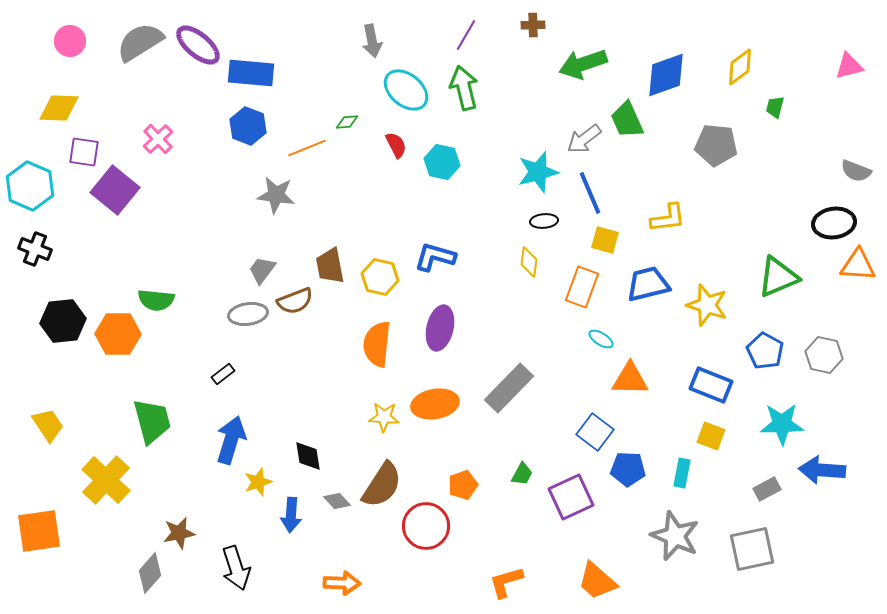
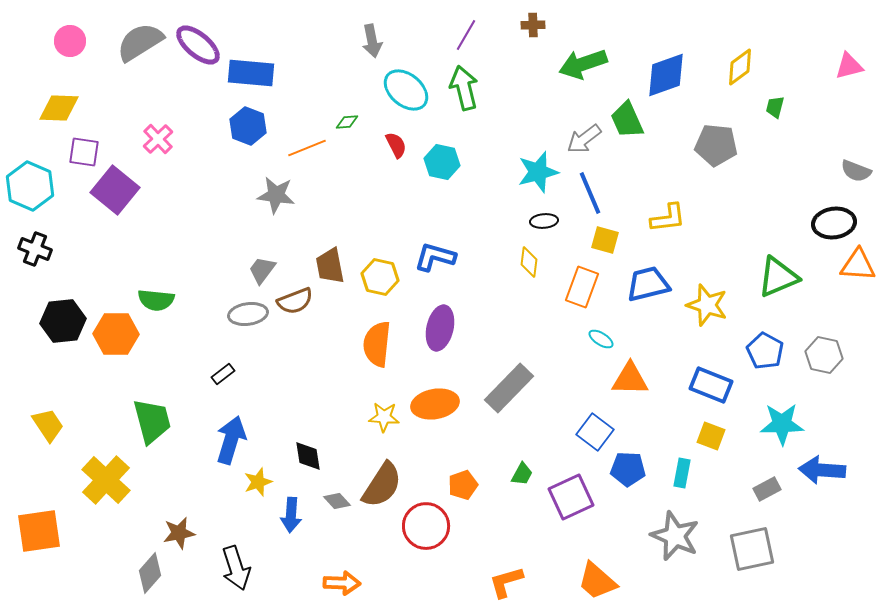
orange hexagon at (118, 334): moved 2 px left
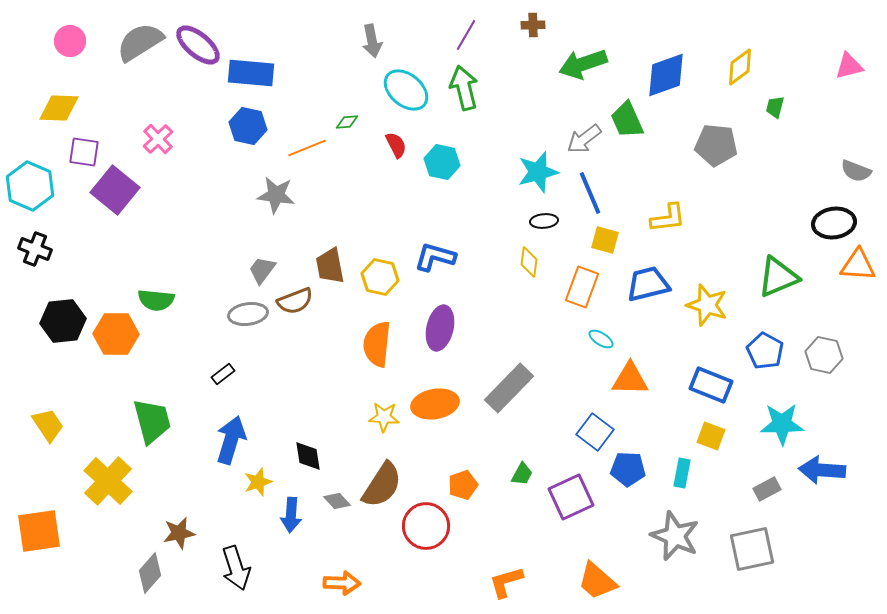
blue hexagon at (248, 126): rotated 9 degrees counterclockwise
yellow cross at (106, 480): moved 2 px right, 1 px down
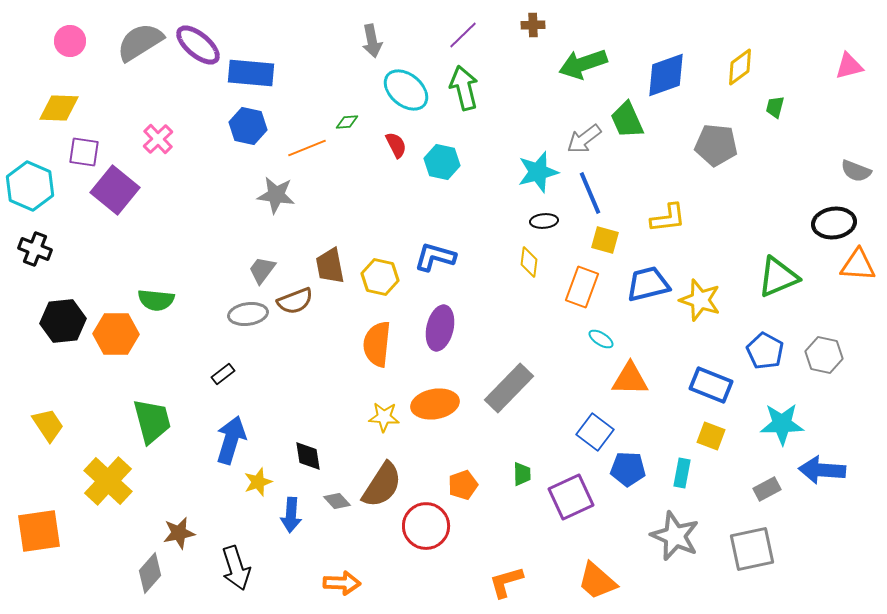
purple line at (466, 35): moved 3 px left; rotated 16 degrees clockwise
yellow star at (707, 305): moved 7 px left, 5 px up
green trapezoid at (522, 474): rotated 30 degrees counterclockwise
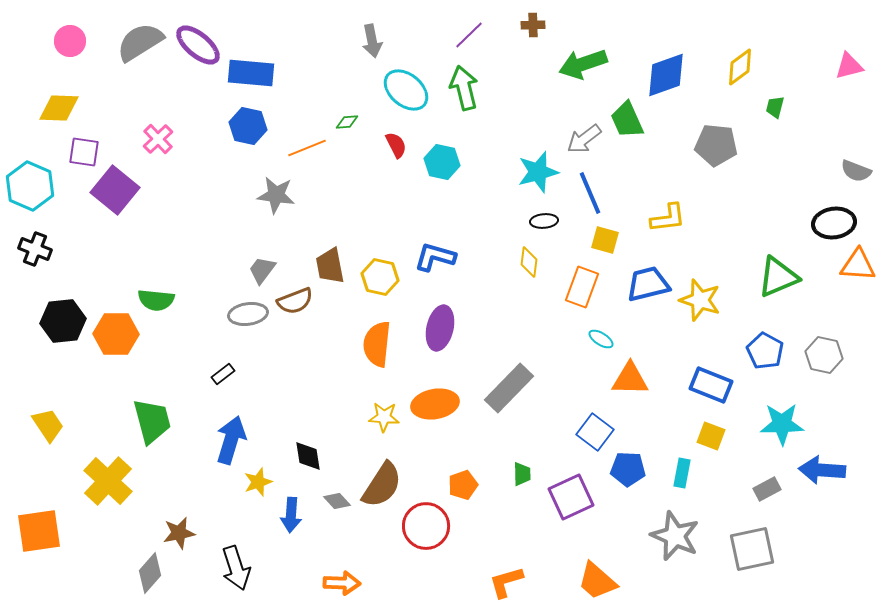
purple line at (463, 35): moved 6 px right
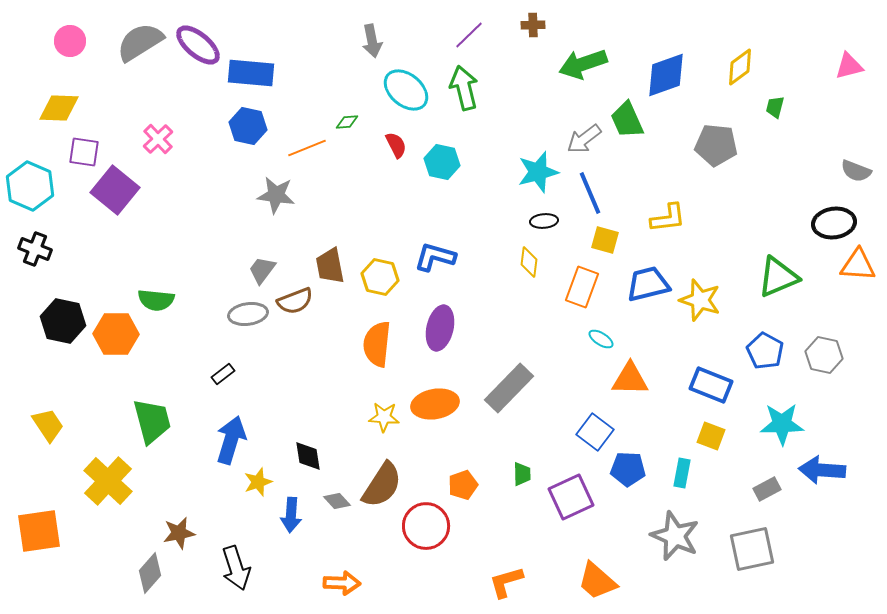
black hexagon at (63, 321): rotated 18 degrees clockwise
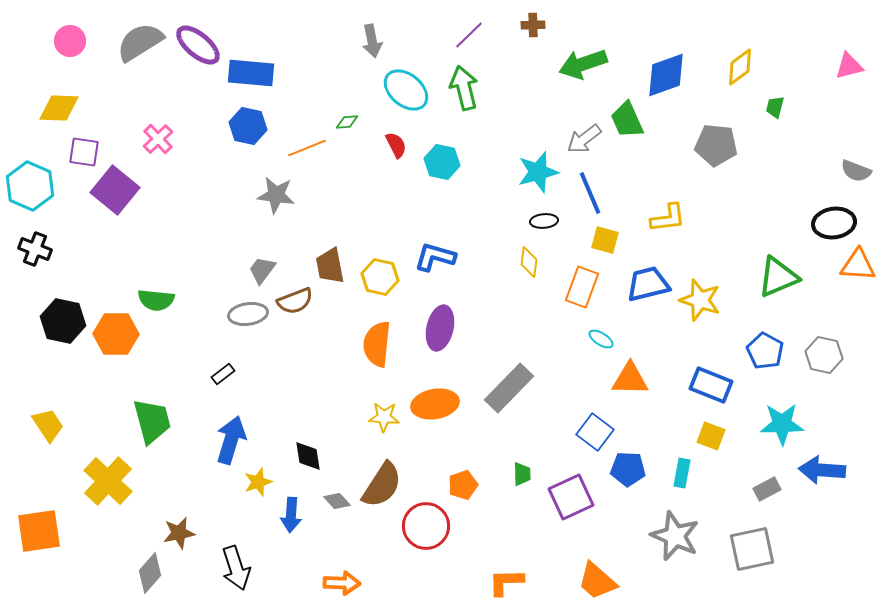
orange L-shape at (506, 582): rotated 15 degrees clockwise
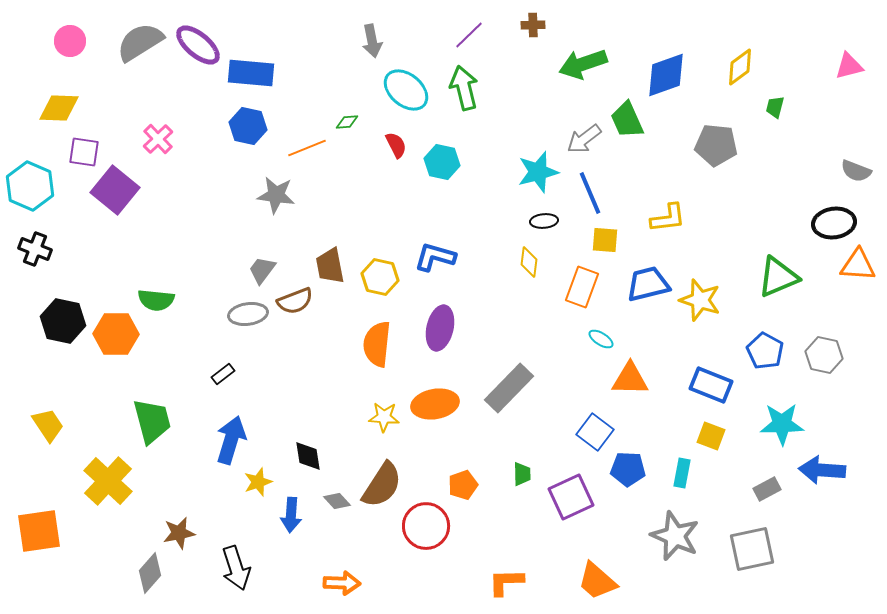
yellow square at (605, 240): rotated 12 degrees counterclockwise
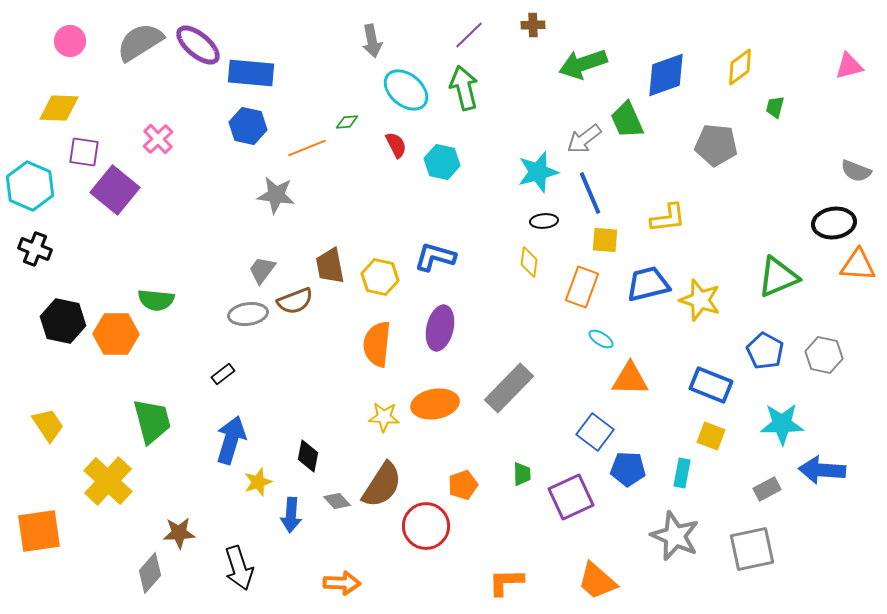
black diamond at (308, 456): rotated 20 degrees clockwise
brown star at (179, 533): rotated 8 degrees clockwise
black arrow at (236, 568): moved 3 px right
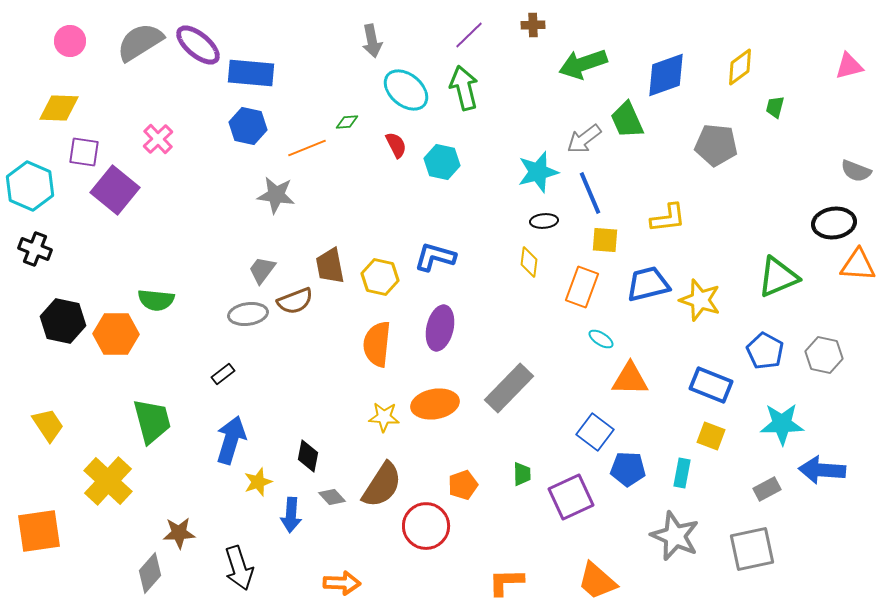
gray diamond at (337, 501): moved 5 px left, 4 px up
